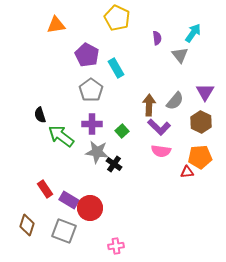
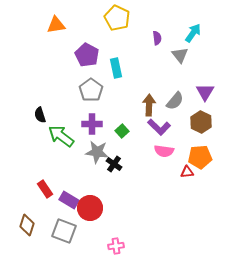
cyan rectangle: rotated 18 degrees clockwise
pink semicircle: moved 3 px right
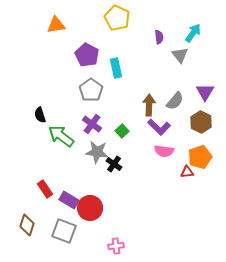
purple semicircle: moved 2 px right, 1 px up
purple cross: rotated 36 degrees clockwise
orange pentagon: rotated 15 degrees counterclockwise
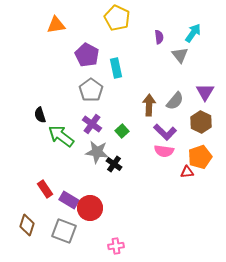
purple L-shape: moved 6 px right, 5 px down
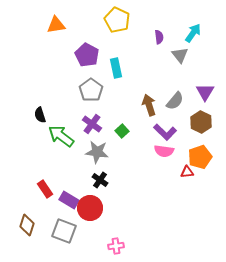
yellow pentagon: moved 2 px down
brown arrow: rotated 20 degrees counterclockwise
black cross: moved 14 px left, 16 px down
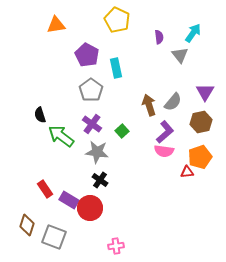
gray semicircle: moved 2 px left, 1 px down
brown hexagon: rotated 20 degrees clockwise
purple L-shape: rotated 85 degrees counterclockwise
gray square: moved 10 px left, 6 px down
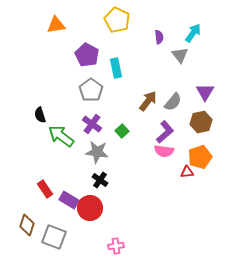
brown arrow: moved 1 px left, 4 px up; rotated 55 degrees clockwise
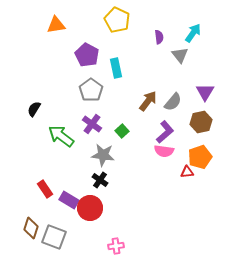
black semicircle: moved 6 px left, 6 px up; rotated 49 degrees clockwise
gray star: moved 6 px right, 3 px down
brown diamond: moved 4 px right, 3 px down
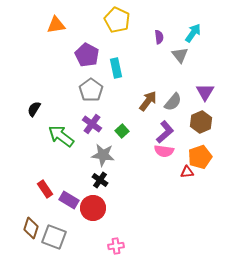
brown hexagon: rotated 10 degrees counterclockwise
red circle: moved 3 px right
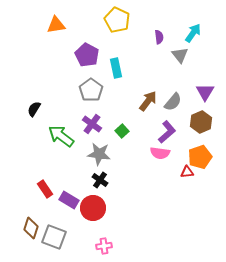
purple L-shape: moved 2 px right
pink semicircle: moved 4 px left, 2 px down
gray star: moved 4 px left, 1 px up
pink cross: moved 12 px left
